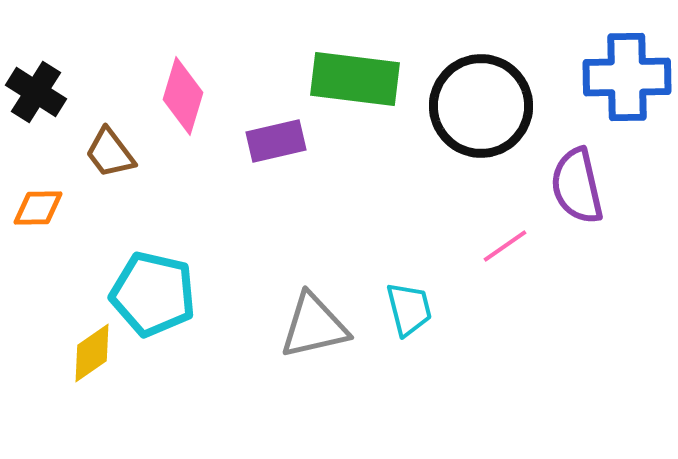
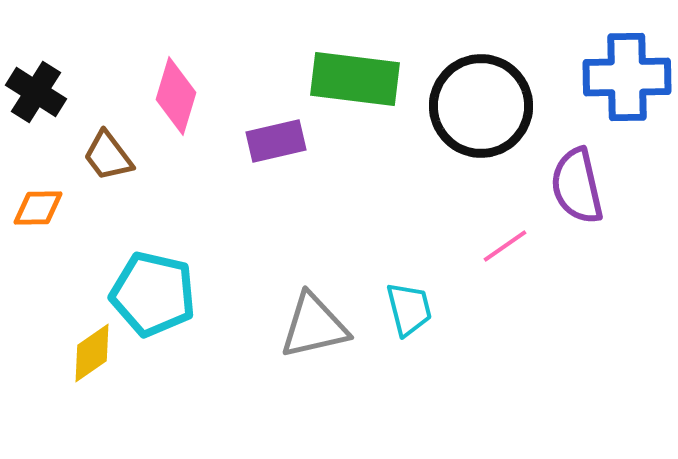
pink diamond: moved 7 px left
brown trapezoid: moved 2 px left, 3 px down
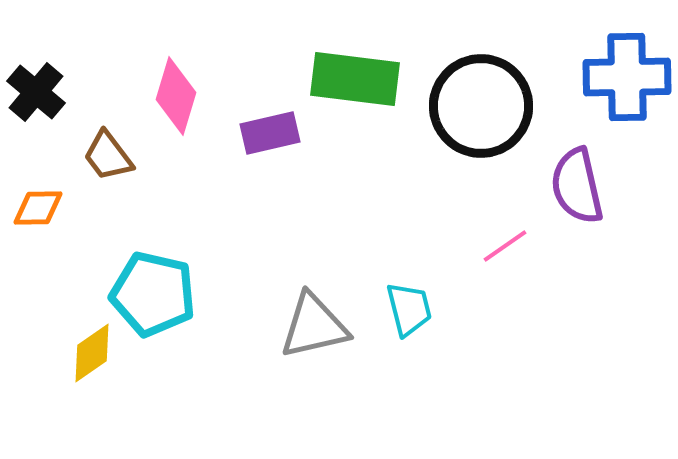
black cross: rotated 8 degrees clockwise
purple rectangle: moved 6 px left, 8 px up
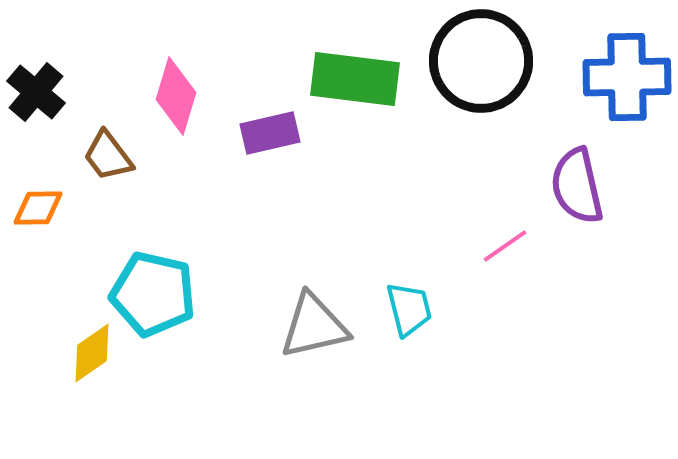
black circle: moved 45 px up
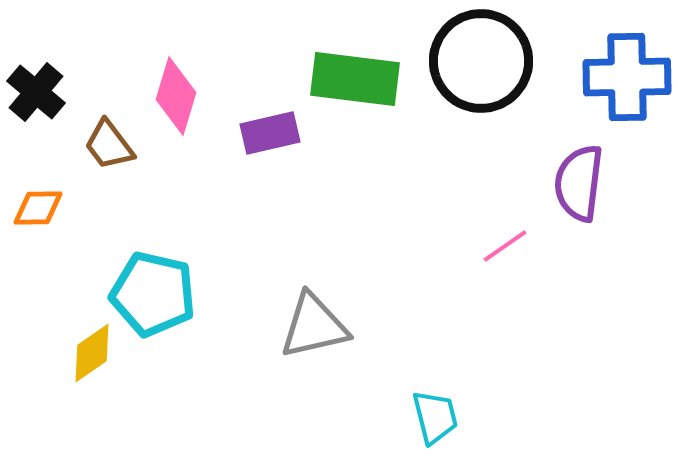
brown trapezoid: moved 1 px right, 11 px up
purple semicircle: moved 2 px right, 3 px up; rotated 20 degrees clockwise
cyan trapezoid: moved 26 px right, 108 px down
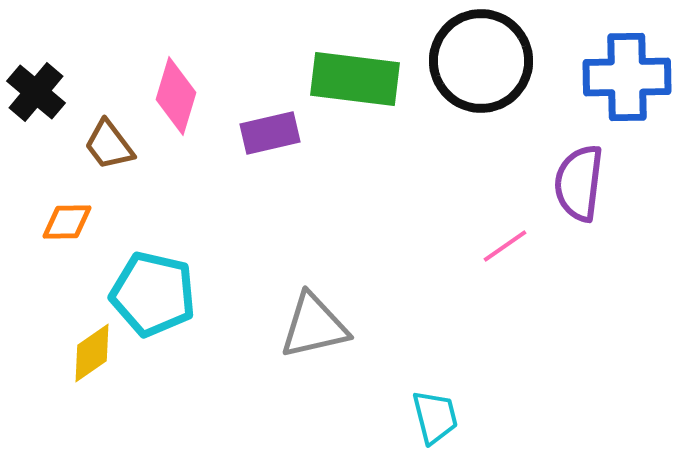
orange diamond: moved 29 px right, 14 px down
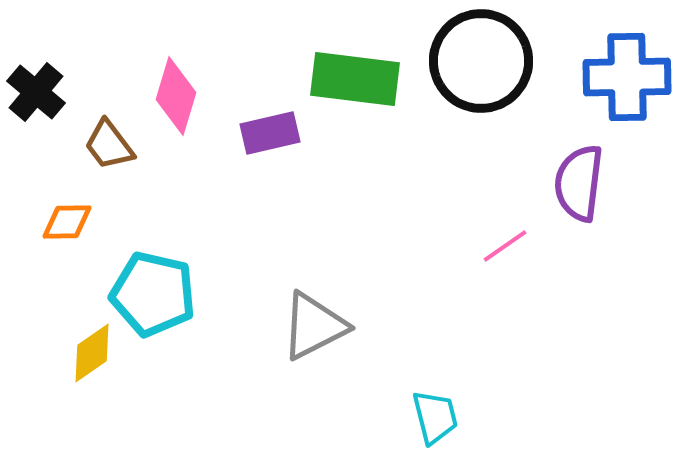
gray triangle: rotated 14 degrees counterclockwise
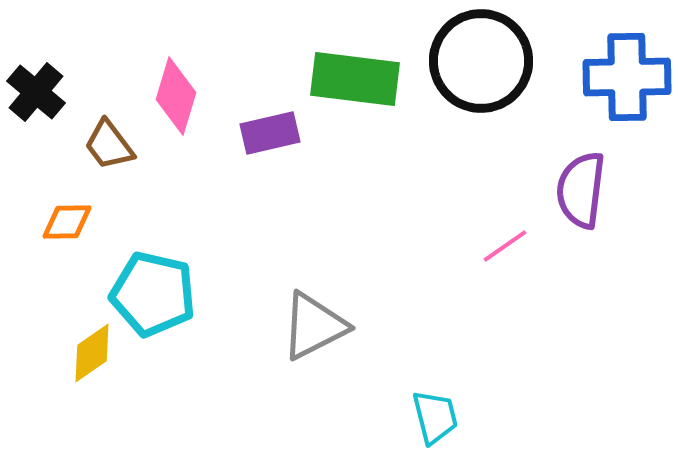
purple semicircle: moved 2 px right, 7 px down
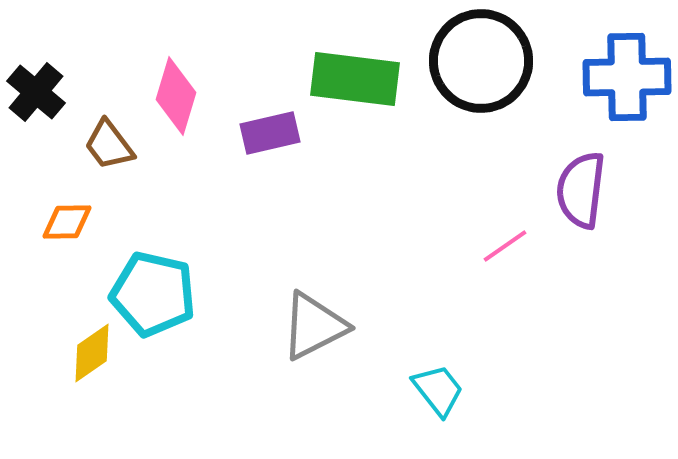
cyan trapezoid: moved 3 px right, 27 px up; rotated 24 degrees counterclockwise
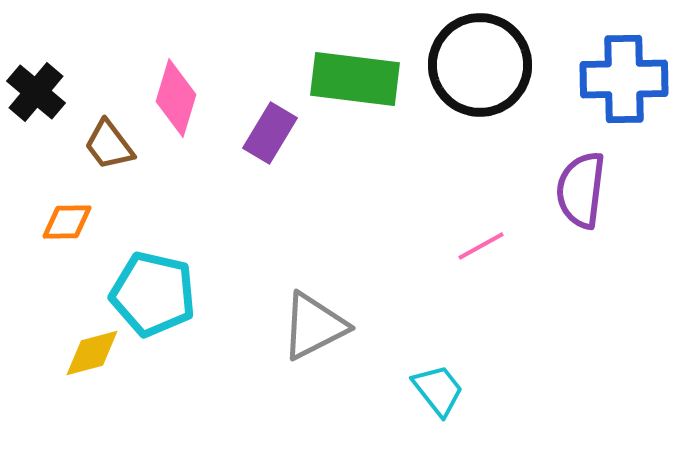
black circle: moved 1 px left, 4 px down
blue cross: moved 3 px left, 2 px down
pink diamond: moved 2 px down
purple rectangle: rotated 46 degrees counterclockwise
pink line: moved 24 px left; rotated 6 degrees clockwise
yellow diamond: rotated 20 degrees clockwise
